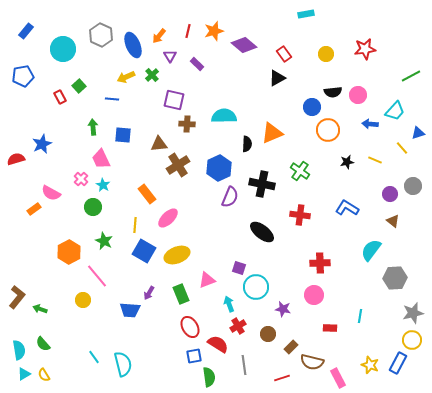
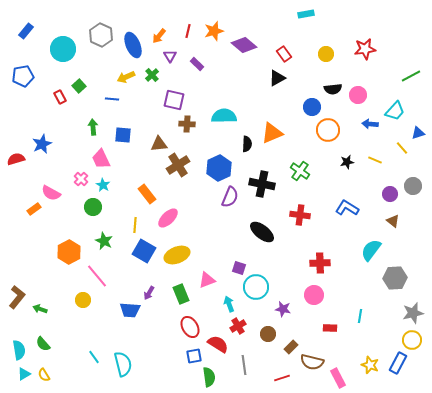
black semicircle at (333, 92): moved 3 px up
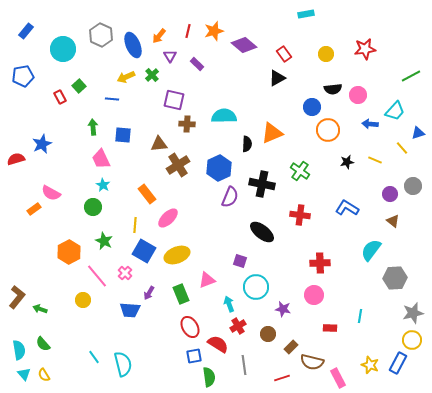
pink cross at (81, 179): moved 44 px right, 94 px down
purple square at (239, 268): moved 1 px right, 7 px up
cyan triangle at (24, 374): rotated 40 degrees counterclockwise
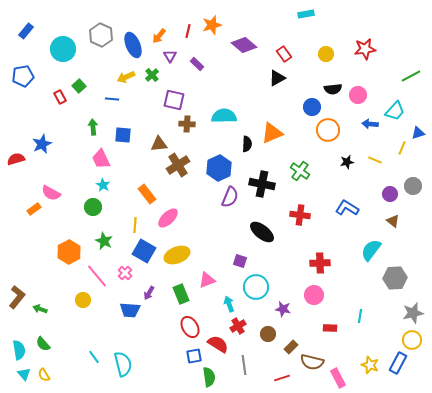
orange star at (214, 31): moved 2 px left, 6 px up
yellow line at (402, 148): rotated 64 degrees clockwise
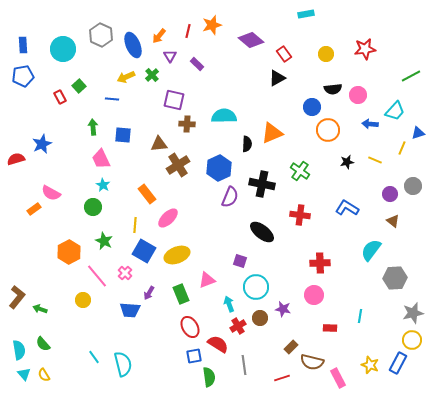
blue rectangle at (26, 31): moved 3 px left, 14 px down; rotated 42 degrees counterclockwise
purple diamond at (244, 45): moved 7 px right, 5 px up
brown circle at (268, 334): moved 8 px left, 16 px up
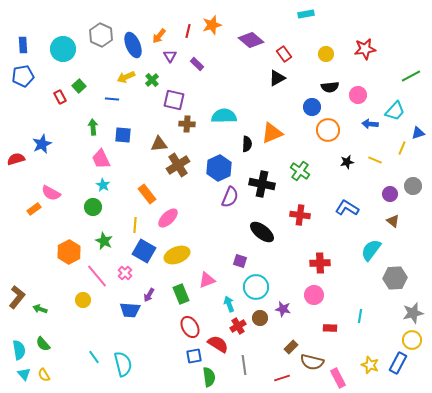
green cross at (152, 75): moved 5 px down
black semicircle at (333, 89): moved 3 px left, 2 px up
purple arrow at (149, 293): moved 2 px down
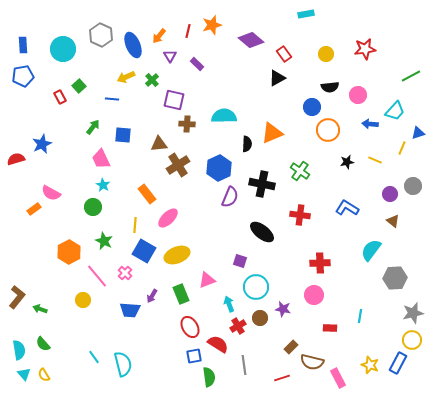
green arrow at (93, 127): rotated 42 degrees clockwise
purple arrow at (149, 295): moved 3 px right, 1 px down
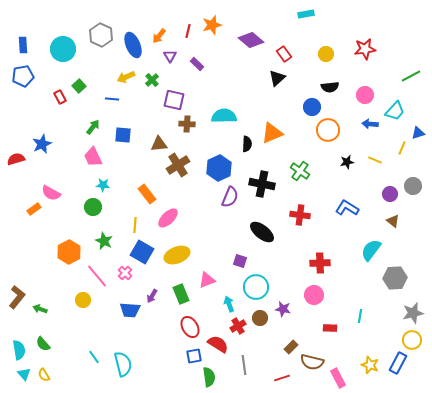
black triangle at (277, 78): rotated 12 degrees counterclockwise
pink circle at (358, 95): moved 7 px right
pink trapezoid at (101, 159): moved 8 px left, 2 px up
cyan star at (103, 185): rotated 24 degrees counterclockwise
blue square at (144, 251): moved 2 px left, 1 px down
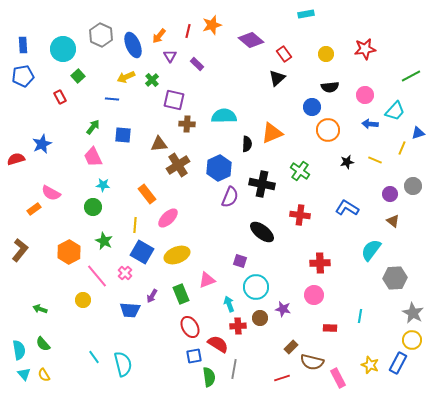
green square at (79, 86): moved 1 px left, 10 px up
brown L-shape at (17, 297): moved 3 px right, 47 px up
gray star at (413, 313): rotated 30 degrees counterclockwise
red cross at (238, 326): rotated 28 degrees clockwise
gray line at (244, 365): moved 10 px left, 4 px down; rotated 18 degrees clockwise
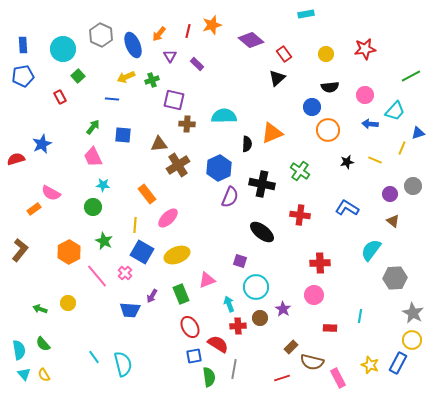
orange arrow at (159, 36): moved 2 px up
green cross at (152, 80): rotated 24 degrees clockwise
yellow circle at (83, 300): moved 15 px left, 3 px down
purple star at (283, 309): rotated 21 degrees clockwise
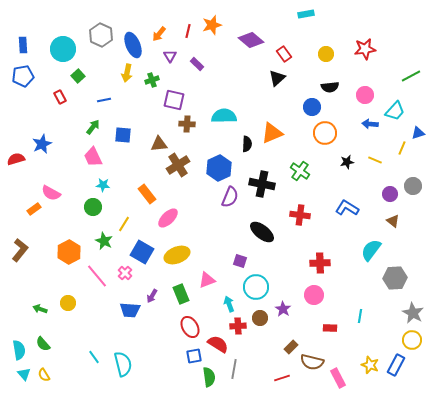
yellow arrow at (126, 77): moved 1 px right, 4 px up; rotated 54 degrees counterclockwise
blue line at (112, 99): moved 8 px left, 1 px down; rotated 16 degrees counterclockwise
orange circle at (328, 130): moved 3 px left, 3 px down
yellow line at (135, 225): moved 11 px left, 1 px up; rotated 28 degrees clockwise
blue rectangle at (398, 363): moved 2 px left, 2 px down
